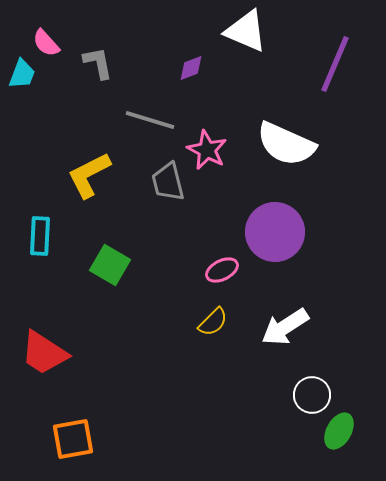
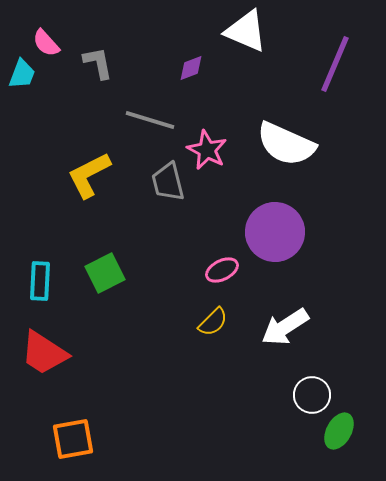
cyan rectangle: moved 45 px down
green square: moved 5 px left, 8 px down; rotated 33 degrees clockwise
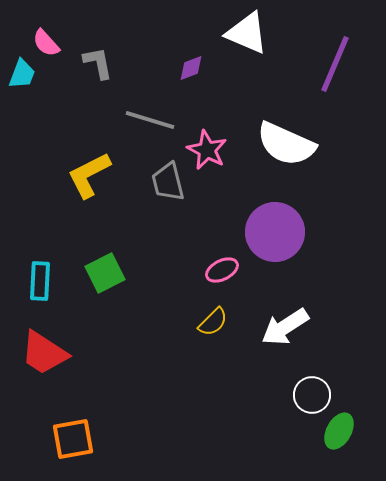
white triangle: moved 1 px right, 2 px down
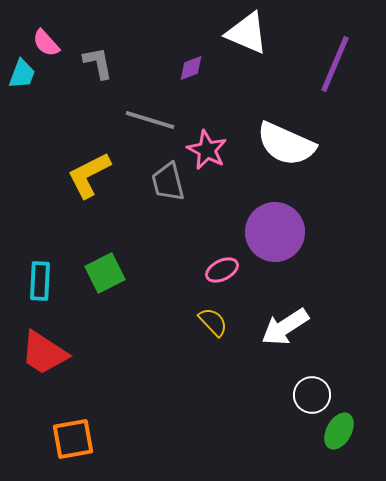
yellow semicircle: rotated 88 degrees counterclockwise
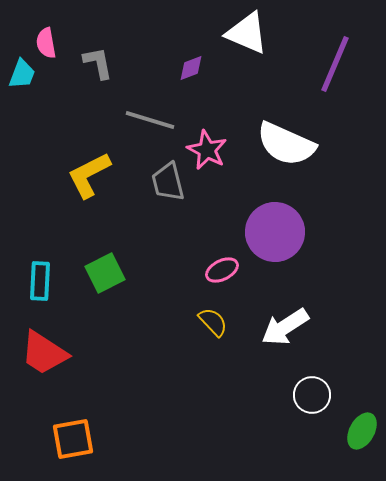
pink semicircle: rotated 32 degrees clockwise
green ellipse: moved 23 px right
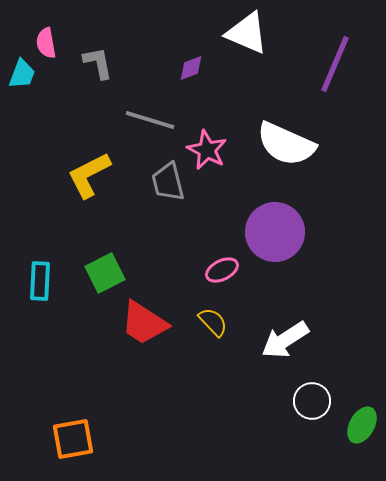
white arrow: moved 13 px down
red trapezoid: moved 100 px right, 30 px up
white circle: moved 6 px down
green ellipse: moved 6 px up
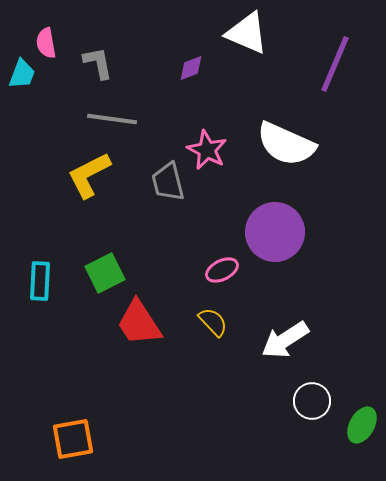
gray line: moved 38 px left, 1 px up; rotated 9 degrees counterclockwise
red trapezoid: moved 5 px left; rotated 24 degrees clockwise
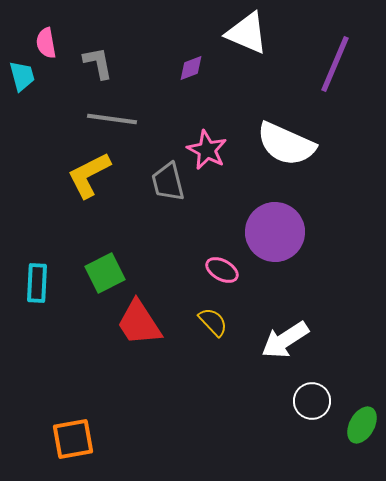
cyan trapezoid: moved 2 px down; rotated 36 degrees counterclockwise
pink ellipse: rotated 56 degrees clockwise
cyan rectangle: moved 3 px left, 2 px down
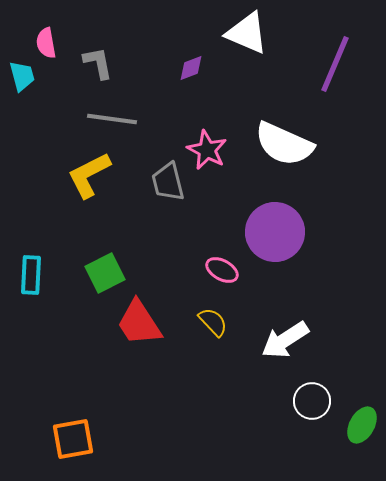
white semicircle: moved 2 px left
cyan rectangle: moved 6 px left, 8 px up
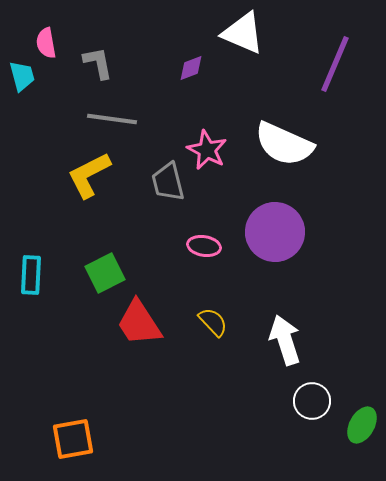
white triangle: moved 4 px left
pink ellipse: moved 18 px left, 24 px up; rotated 20 degrees counterclockwise
white arrow: rotated 105 degrees clockwise
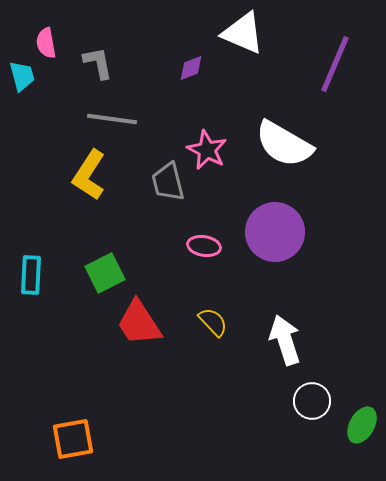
white semicircle: rotated 6 degrees clockwise
yellow L-shape: rotated 30 degrees counterclockwise
